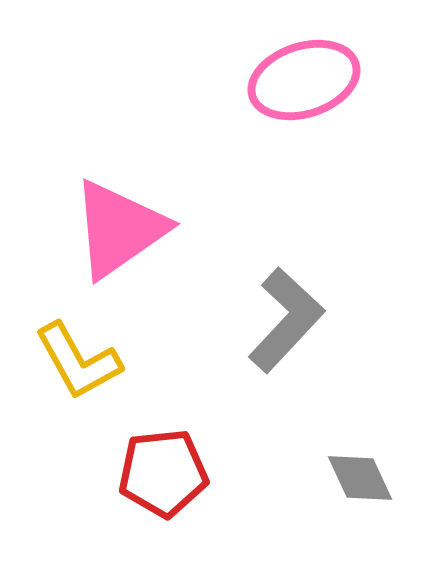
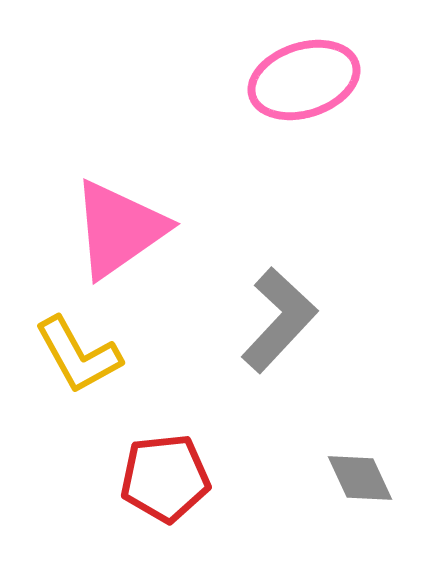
gray L-shape: moved 7 px left
yellow L-shape: moved 6 px up
red pentagon: moved 2 px right, 5 px down
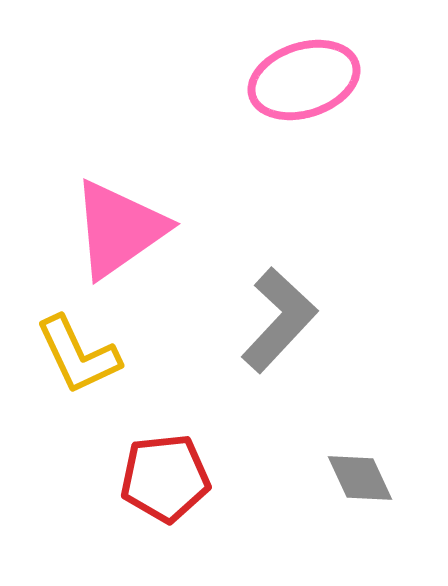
yellow L-shape: rotated 4 degrees clockwise
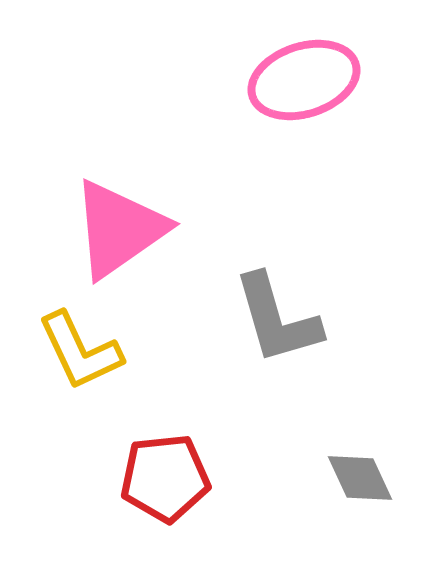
gray L-shape: moved 2 px left, 1 px up; rotated 121 degrees clockwise
yellow L-shape: moved 2 px right, 4 px up
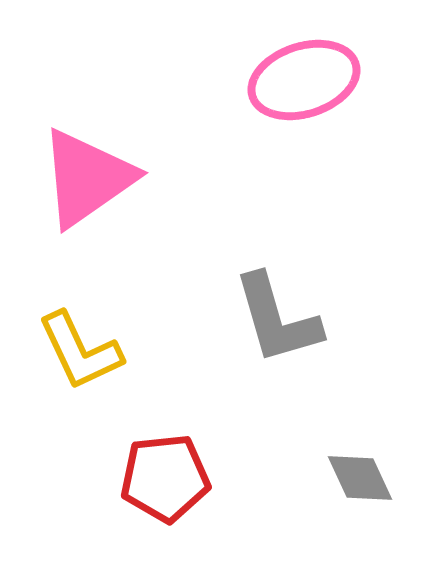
pink triangle: moved 32 px left, 51 px up
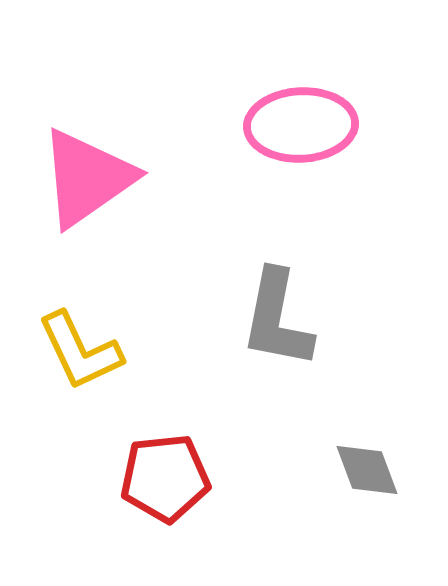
pink ellipse: moved 3 px left, 45 px down; rotated 15 degrees clockwise
gray L-shape: rotated 27 degrees clockwise
gray diamond: moved 7 px right, 8 px up; rotated 4 degrees clockwise
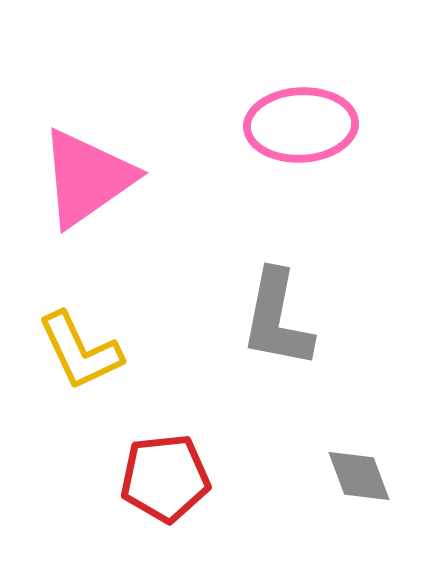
gray diamond: moved 8 px left, 6 px down
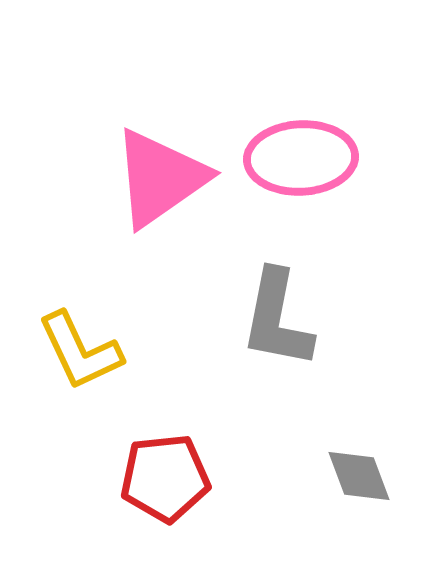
pink ellipse: moved 33 px down
pink triangle: moved 73 px right
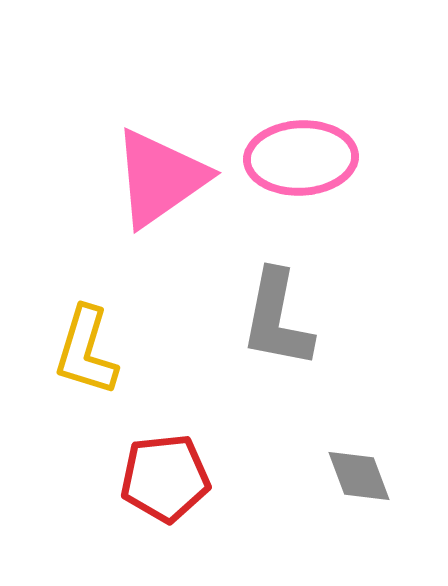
yellow L-shape: moved 6 px right; rotated 42 degrees clockwise
